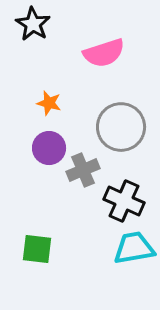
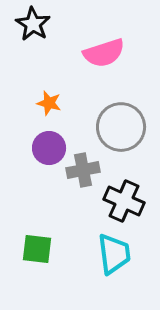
gray cross: rotated 12 degrees clockwise
cyan trapezoid: moved 20 px left, 6 px down; rotated 93 degrees clockwise
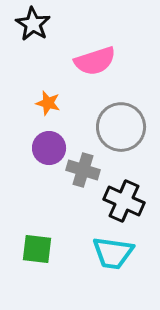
pink semicircle: moved 9 px left, 8 px down
orange star: moved 1 px left
gray cross: rotated 28 degrees clockwise
cyan trapezoid: moved 1 px left, 1 px up; rotated 105 degrees clockwise
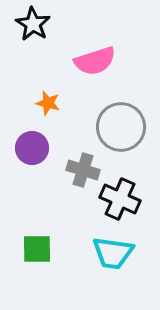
purple circle: moved 17 px left
black cross: moved 4 px left, 2 px up
green square: rotated 8 degrees counterclockwise
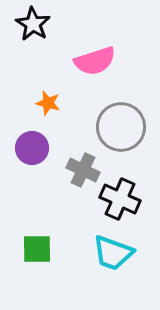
gray cross: rotated 8 degrees clockwise
cyan trapezoid: rotated 12 degrees clockwise
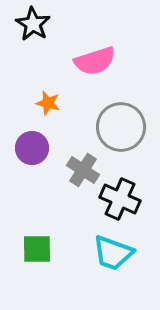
gray cross: rotated 8 degrees clockwise
